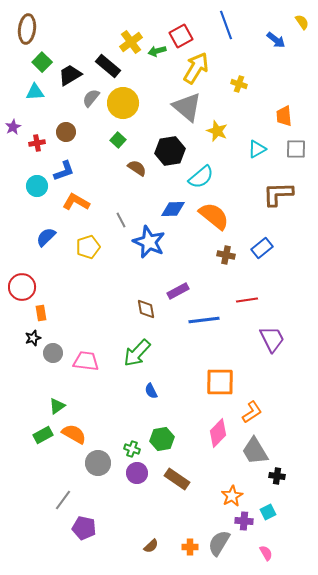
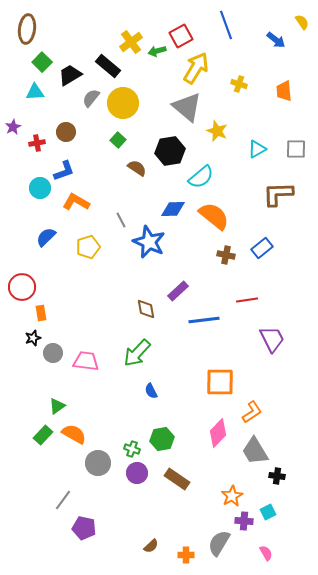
orange trapezoid at (284, 116): moved 25 px up
cyan circle at (37, 186): moved 3 px right, 2 px down
purple rectangle at (178, 291): rotated 15 degrees counterclockwise
green rectangle at (43, 435): rotated 18 degrees counterclockwise
orange cross at (190, 547): moved 4 px left, 8 px down
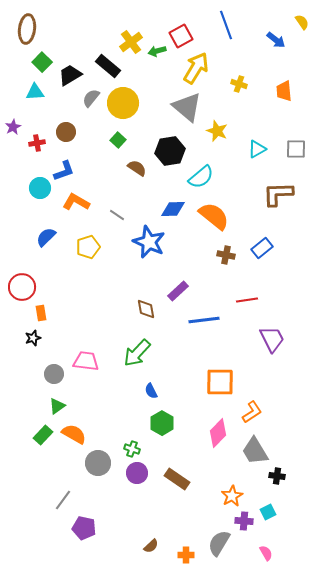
gray line at (121, 220): moved 4 px left, 5 px up; rotated 28 degrees counterclockwise
gray circle at (53, 353): moved 1 px right, 21 px down
green hexagon at (162, 439): moved 16 px up; rotated 20 degrees counterclockwise
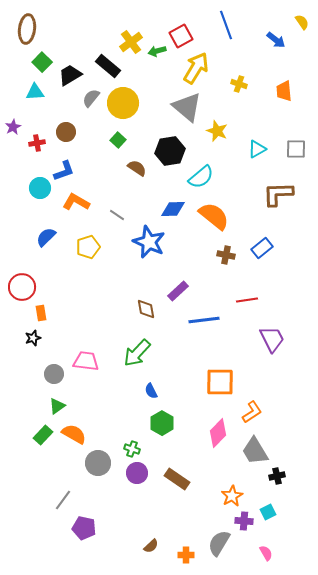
black cross at (277, 476): rotated 21 degrees counterclockwise
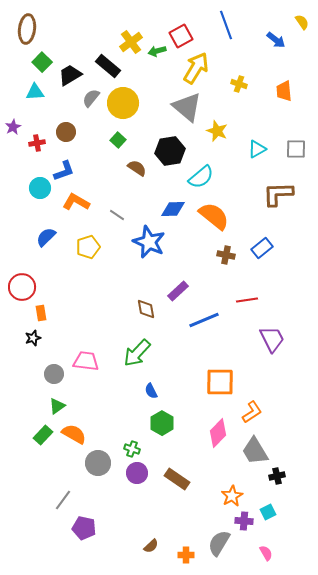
blue line at (204, 320): rotated 16 degrees counterclockwise
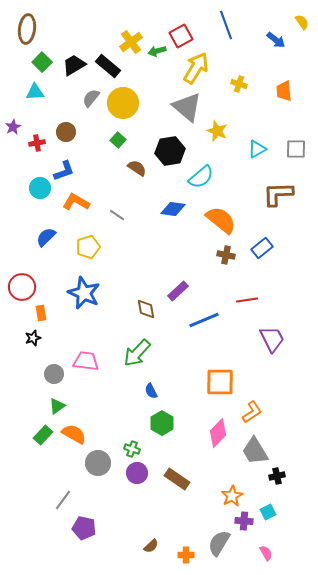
black trapezoid at (70, 75): moved 4 px right, 10 px up
blue diamond at (173, 209): rotated 10 degrees clockwise
orange semicircle at (214, 216): moved 7 px right, 4 px down
blue star at (149, 242): moved 65 px left, 51 px down
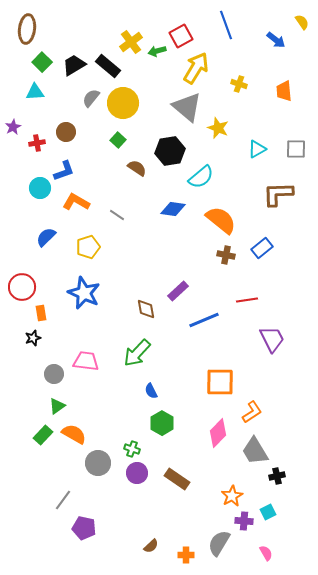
yellow star at (217, 131): moved 1 px right, 3 px up
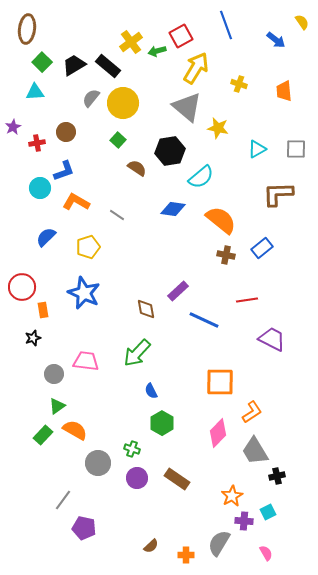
yellow star at (218, 128): rotated 10 degrees counterclockwise
orange rectangle at (41, 313): moved 2 px right, 3 px up
blue line at (204, 320): rotated 48 degrees clockwise
purple trapezoid at (272, 339): rotated 36 degrees counterclockwise
orange semicircle at (74, 434): moved 1 px right, 4 px up
purple circle at (137, 473): moved 5 px down
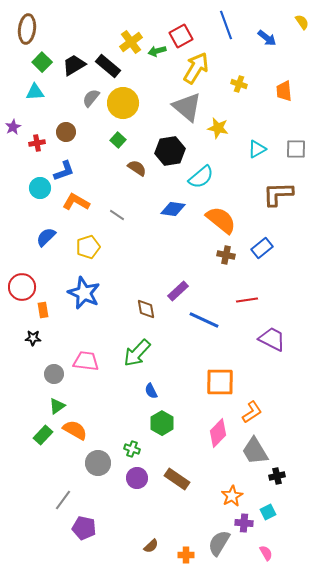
blue arrow at (276, 40): moved 9 px left, 2 px up
black star at (33, 338): rotated 21 degrees clockwise
purple cross at (244, 521): moved 2 px down
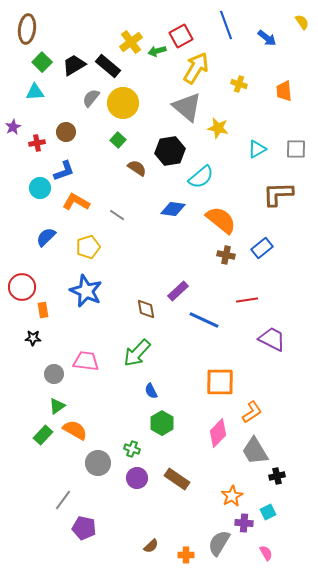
blue star at (84, 293): moved 2 px right, 2 px up
